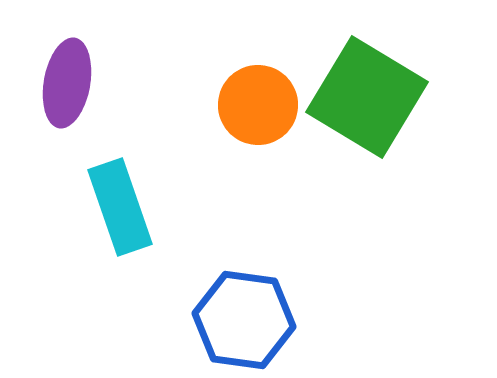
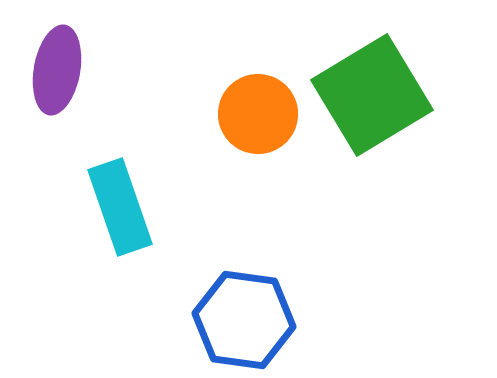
purple ellipse: moved 10 px left, 13 px up
green square: moved 5 px right, 2 px up; rotated 28 degrees clockwise
orange circle: moved 9 px down
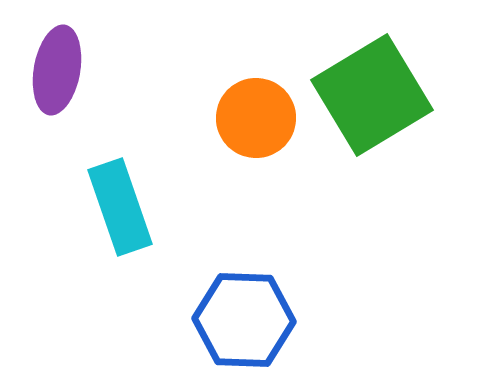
orange circle: moved 2 px left, 4 px down
blue hexagon: rotated 6 degrees counterclockwise
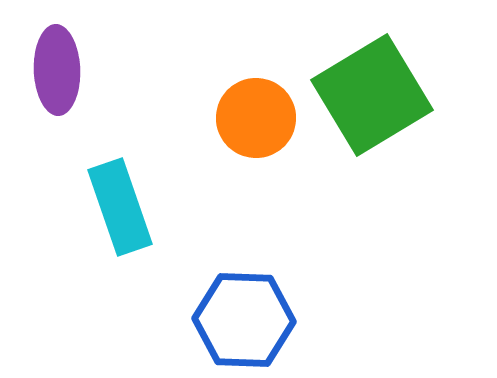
purple ellipse: rotated 12 degrees counterclockwise
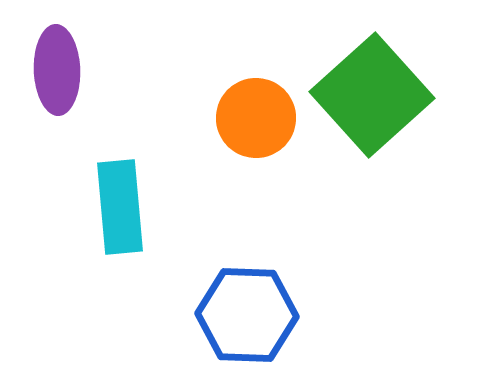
green square: rotated 11 degrees counterclockwise
cyan rectangle: rotated 14 degrees clockwise
blue hexagon: moved 3 px right, 5 px up
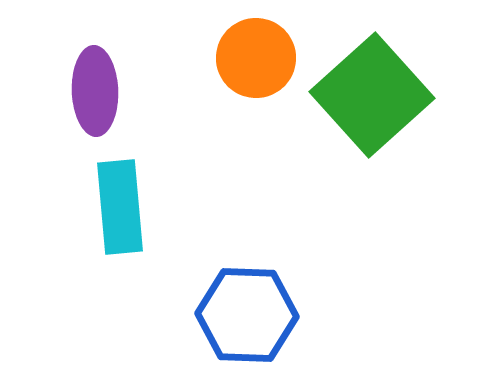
purple ellipse: moved 38 px right, 21 px down
orange circle: moved 60 px up
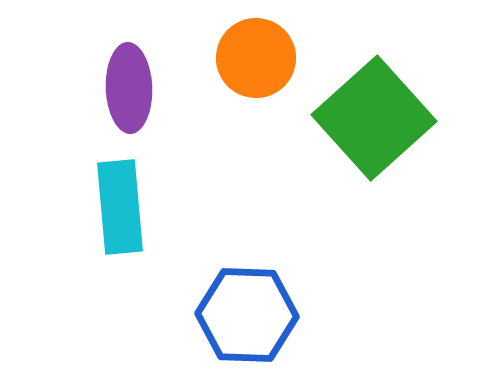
purple ellipse: moved 34 px right, 3 px up
green square: moved 2 px right, 23 px down
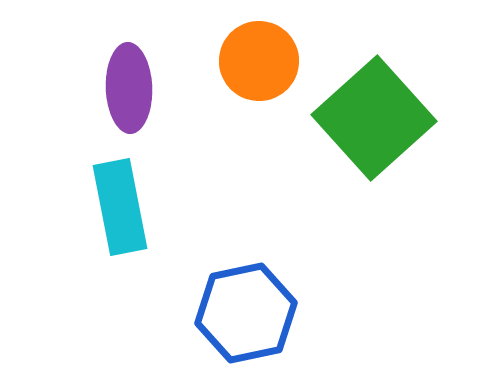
orange circle: moved 3 px right, 3 px down
cyan rectangle: rotated 6 degrees counterclockwise
blue hexagon: moved 1 px left, 2 px up; rotated 14 degrees counterclockwise
